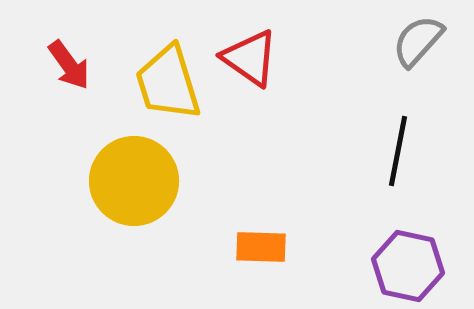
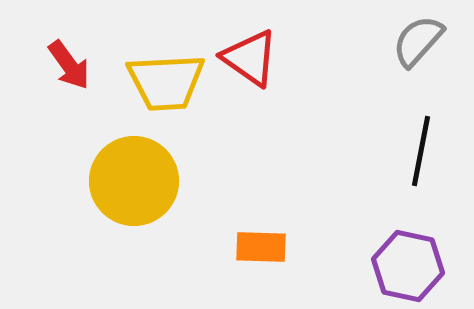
yellow trapezoid: moved 2 px left, 1 px up; rotated 76 degrees counterclockwise
black line: moved 23 px right
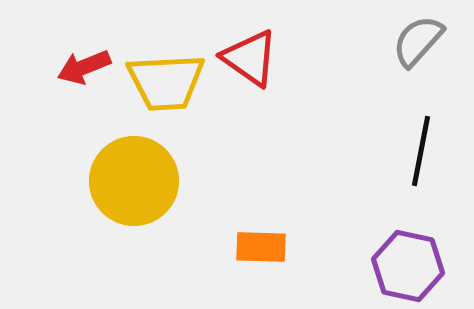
red arrow: moved 15 px right, 2 px down; rotated 104 degrees clockwise
